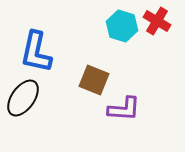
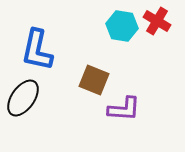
cyan hexagon: rotated 8 degrees counterclockwise
blue L-shape: moved 1 px right, 2 px up
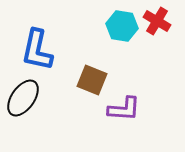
brown square: moved 2 px left
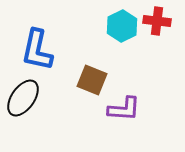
red cross: rotated 24 degrees counterclockwise
cyan hexagon: rotated 24 degrees clockwise
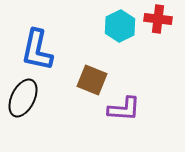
red cross: moved 1 px right, 2 px up
cyan hexagon: moved 2 px left
black ellipse: rotated 9 degrees counterclockwise
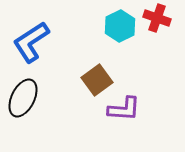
red cross: moved 1 px left, 1 px up; rotated 12 degrees clockwise
blue L-shape: moved 6 px left, 8 px up; rotated 45 degrees clockwise
brown square: moved 5 px right; rotated 32 degrees clockwise
